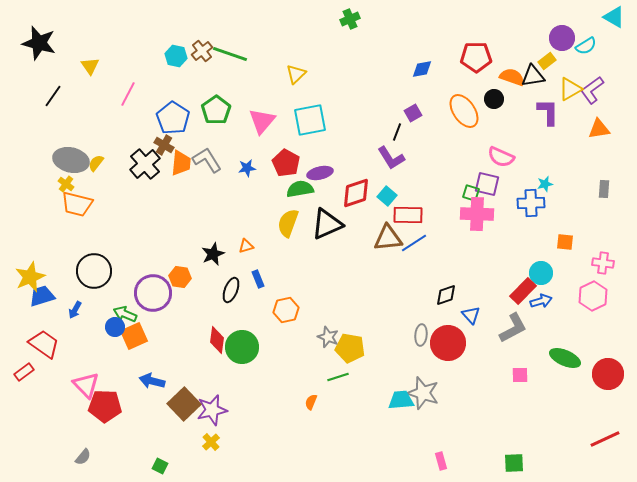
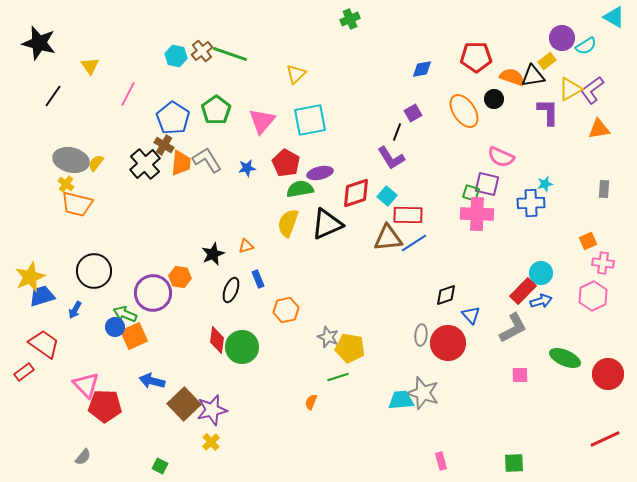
orange square at (565, 242): moved 23 px right, 1 px up; rotated 30 degrees counterclockwise
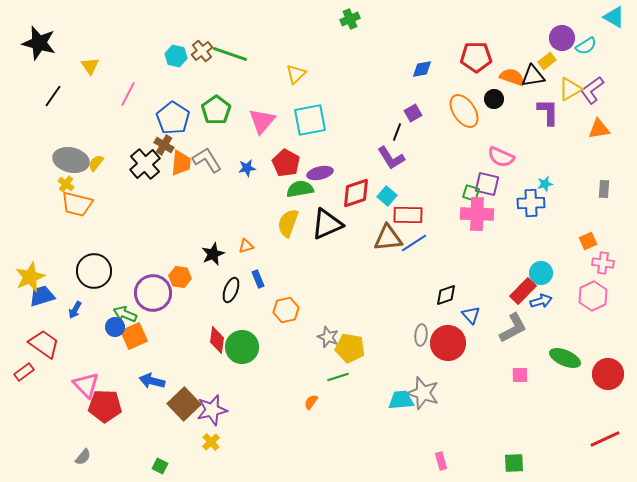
orange semicircle at (311, 402): rotated 14 degrees clockwise
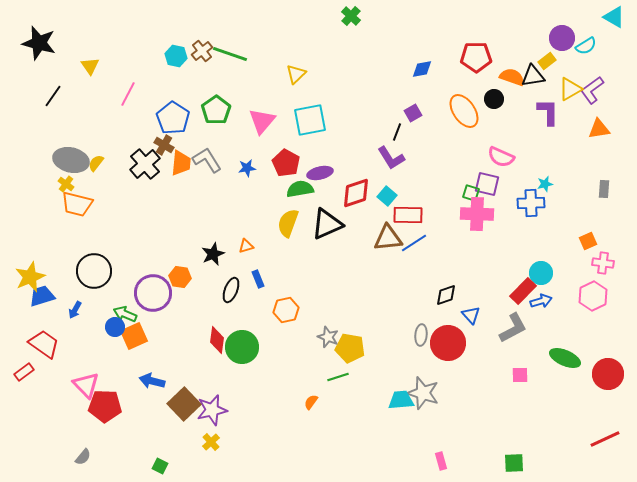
green cross at (350, 19): moved 1 px right, 3 px up; rotated 24 degrees counterclockwise
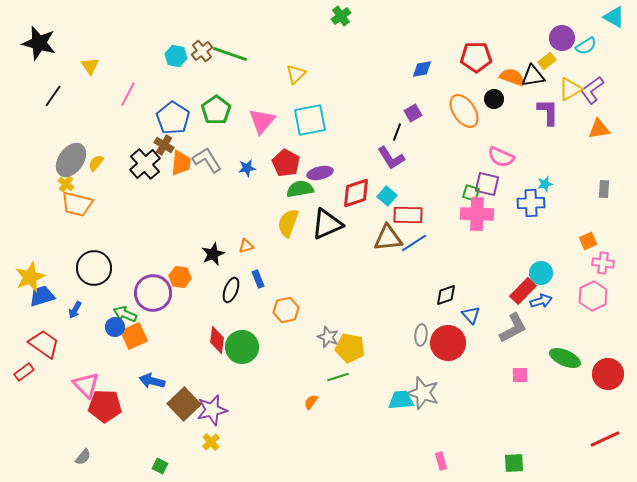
green cross at (351, 16): moved 10 px left; rotated 12 degrees clockwise
gray ellipse at (71, 160): rotated 68 degrees counterclockwise
black circle at (94, 271): moved 3 px up
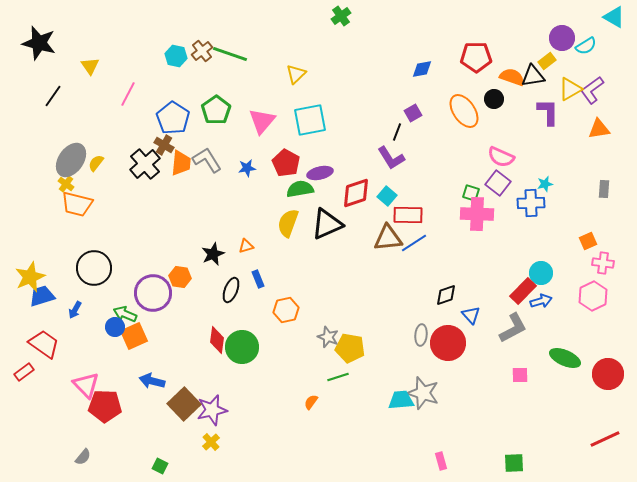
purple square at (487, 184): moved 11 px right, 1 px up; rotated 25 degrees clockwise
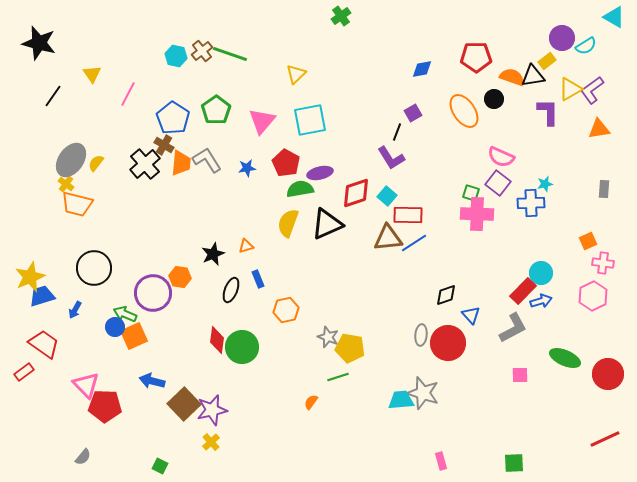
yellow triangle at (90, 66): moved 2 px right, 8 px down
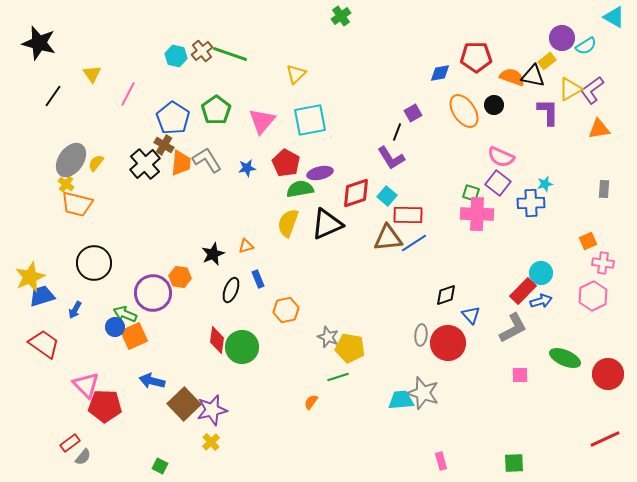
blue diamond at (422, 69): moved 18 px right, 4 px down
black triangle at (533, 76): rotated 20 degrees clockwise
black circle at (494, 99): moved 6 px down
black circle at (94, 268): moved 5 px up
red rectangle at (24, 372): moved 46 px right, 71 px down
